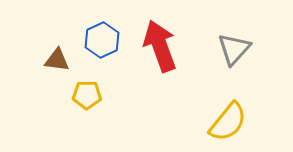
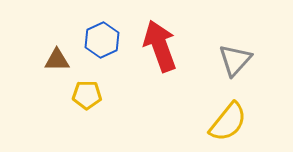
gray triangle: moved 1 px right, 11 px down
brown triangle: rotated 8 degrees counterclockwise
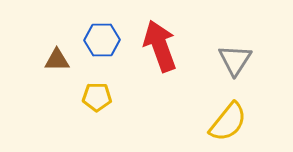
blue hexagon: rotated 24 degrees clockwise
gray triangle: rotated 9 degrees counterclockwise
yellow pentagon: moved 10 px right, 2 px down
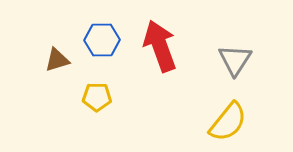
brown triangle: rotated 16 degrees counterclockwise
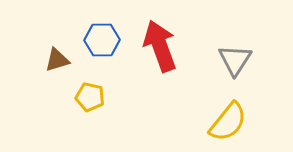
yellow pentagon: moved 7 px left; rotated 12 degrees clockwise
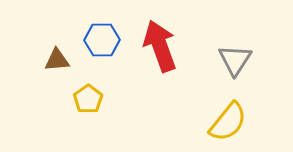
brown triangle: rotated 12 degrees clockwise
yellow pentagon: moved 2 px left, 2 px down; rotated 24 degrees clockwise
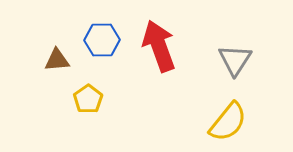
red arrow: moved 1 px left
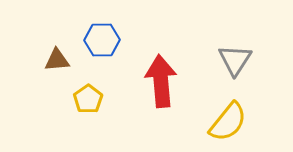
red arrow: moved 2 px right, 35 px down; rotated 15 degrees clockwise
